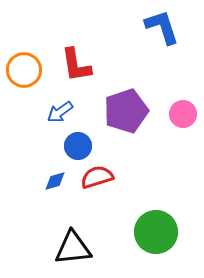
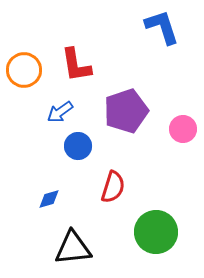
pink circle: moved 15 px down
red semicircle: moved 16 px right, 10 px down; rotated 124 degrees clockwise
blue diamond: moved 6 px left, 18 px down
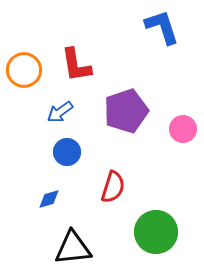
blue circle: moved 11 px left, 6 px down
